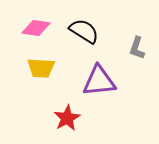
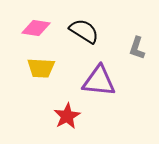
purple triangle: rotated 12 degrees clockwise
red star: moved 2 px up
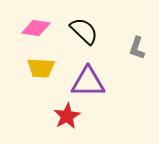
black semicircle: rotated 12 degrees clockwise
purple triangle: moved 11 px left, 1 px down; rotated 6 degrees counterclockwise
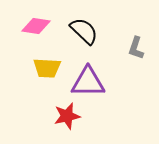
pink diamond: moved 2 px up
gray L-shape: moved 1 px left
yellow trapezoid: moved 6 px right
red star: rotated 16 degrees clockwise
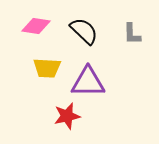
gray L-shape: moved 4 px left, 14 px up; rotated 20 degrees counterclockwise
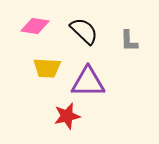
pink diamond: moved 1 px left
gray L-shape: moved 3 px left, 7 px down
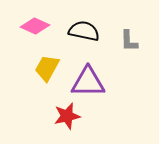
pink diamond: rotated 16 degrees clockwise
black semicircle: rotated 32 degrees counterclockwise
yellow trapezoid: rotated 116 degrees clockwise
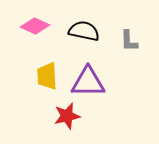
yellow trapezoid: moved 8 px down; rotated 32 degrees counterclockwise
